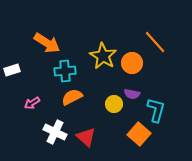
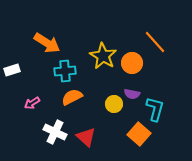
cyan L-shape: moved 1 px left, 1 px up
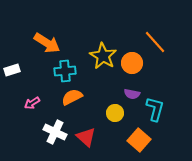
yellow circle: moved 1 px right, 9 px down
orange square: moved 6 px down
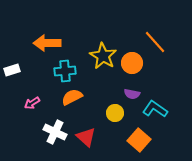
orange arrow: rotated 148 degrees clockwise
cyan L-shape: rotated 70 degrees counterclockwise
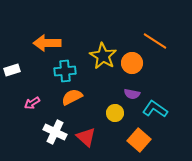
orange line: moved 1 px up; rotated 15 degrees counterclockwise
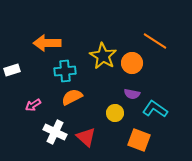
pink arrow: moved 1 px right, 2 px down
orange square: rotated 20 degrees counterclockwise
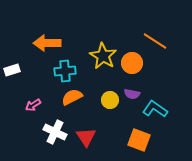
yellow circle: moved 5 px left, 13 px up
red triangle: rotated 15 degrees clockwise
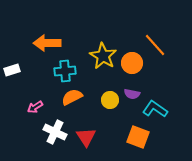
orange line: moved 4 px down; rotated 15 degrees clockwise
pink arrow: moved 2 px right, 2 px down
orange square: moved 1 px left, 3 px up
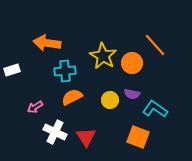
orange arrow: rotated 8 degrees clockwise
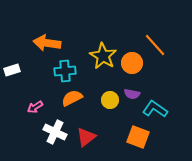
orange semicircle: moved 1 px down
red triangle: rotated 25 degrees clockwise
